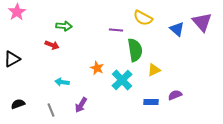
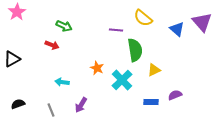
yellow semicircle: rotated 12 degrees clockwise
green arrow: rotated 21 degrees clockwise
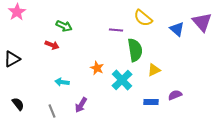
black semicircle: rotated 72 degrees clockwise
gray line: moved 1 px right, 1 px down
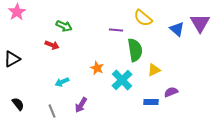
purple triangle: moved 2 px left, 1 px down; rotated 10 degrees clockwise
cyan arrow: rotated 32 degrees counterclockwise
purple semicircle: moved 4 px left, 3 px up
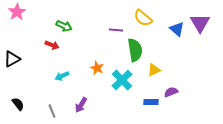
cyan arrow: moved 6 px up
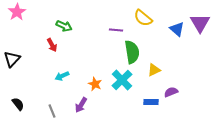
red arrow: rotated 40 degrees clockwise
green semicircle: moved 3 px left, 2 px down
black triangle: rotated 18 degrees counterclockwise
orange star: moved 2 px left, 16 px down
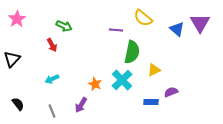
pink star: moved 7 px down
green semicircle: rotated 20 degrees clockwise
cyan arrow: moved 10 px left, 3 px down
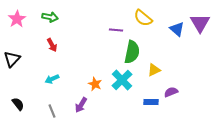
green arrow: moved 14 px left, 9 px up; rotated 14 degrees counterclockwise
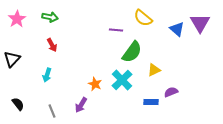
green semicircle: rotated 25 degrees clockwise
cyan arrow: moved 5 px left, 4 px up; rotated 48 degrees counterclockwise
